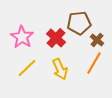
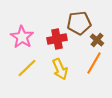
red cross: moved 1 px right, 1 px down; rotated 36 degrees clockwise
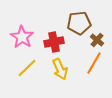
red cross: moved 3 px left, 3 px down
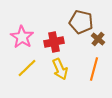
brown pentagon: moved 2 px right, 1 px up; rotated 20 degrees clockwise
brown cross: moved 1 px right, 1 px up
orange line: moved 6 px down; rotated 15 degrees counterclockwise
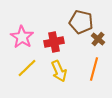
yellow arrow: moved 1 px left, 2 px down
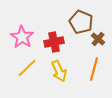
brown pentagon: rotated 10 degrees clockwise
